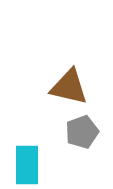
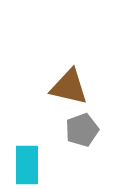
gray pentagon: moved 2 px up
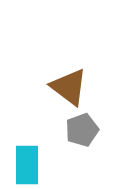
brown triangle: rotated 24 degrees clockwise
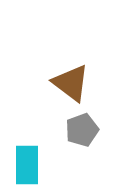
brown triangle: moved 2 px right, 4 px up
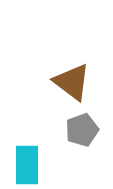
brown triangle: moved 1 px right, 1 px up
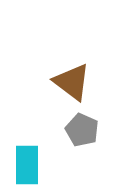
gray pentagon: rotated 28 degrees counterclockwise
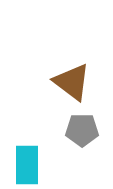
gray pentagon: rotated 24 degrees counterclockwise
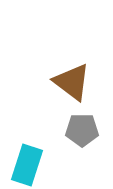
cyan rectangle: rotated 18 degrees clockwise
